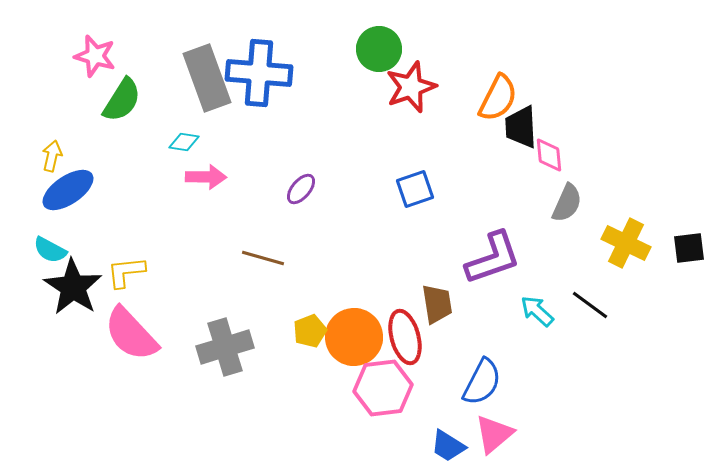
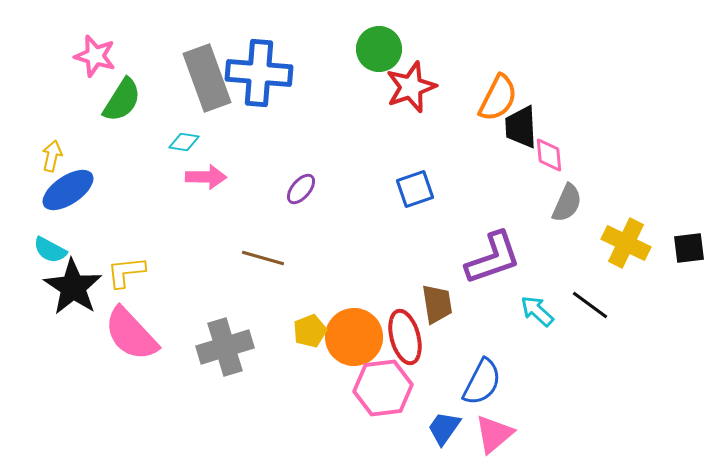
blue trapezoid: moved 4 px left, 18 px up; rotated 93 degrees clockwise
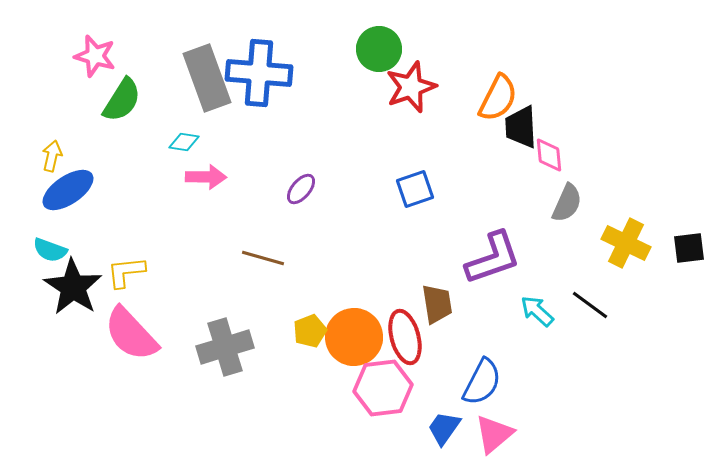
cyan semicircle: rotated 8 degrees counterclockwise
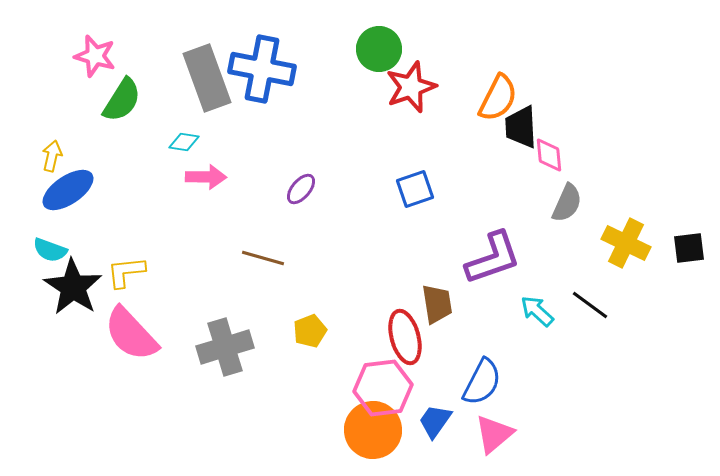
blue cross: moved 3 px right, 4 px up; rotated 6 degrees clockwise
orange circle: moved 19 px right, 93 px down
blue trapezoid: moved 9 px left, 7 px up
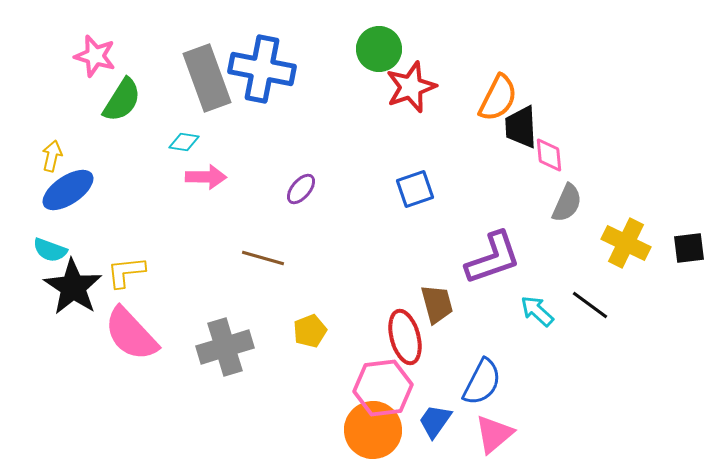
brown trapezoid: rotated 6 degrees counterclockwise
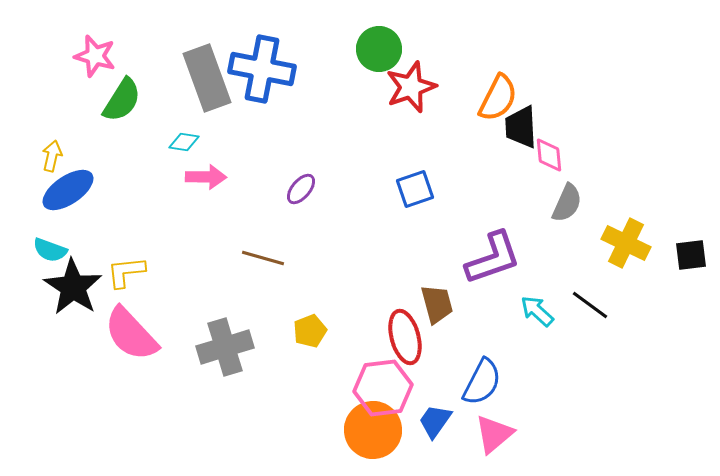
black square: moved 2 px right, 7 px down
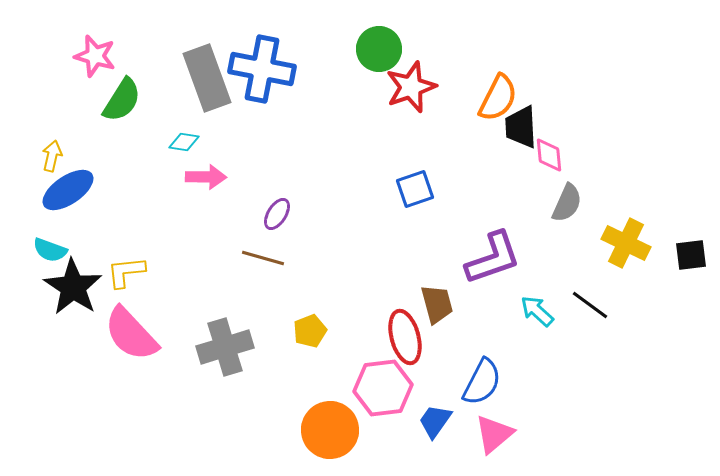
purple ellipse: moved 24 px left, 25 px down; rotated 8 degrees counterclockwise
orange circle: moved 43 px left
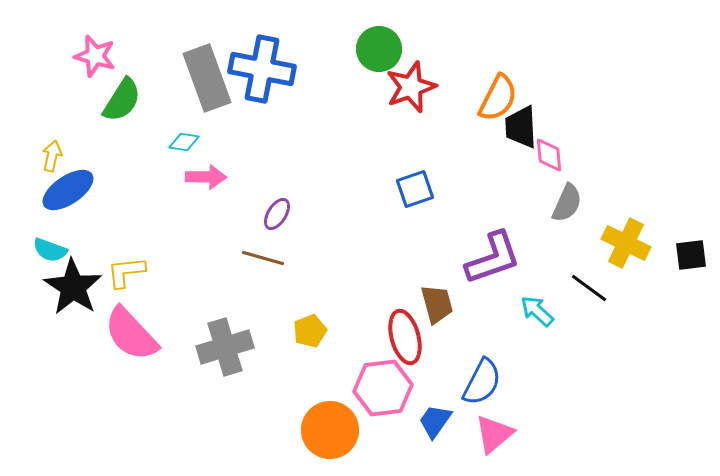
black line: moved 1 px left, 17 px up
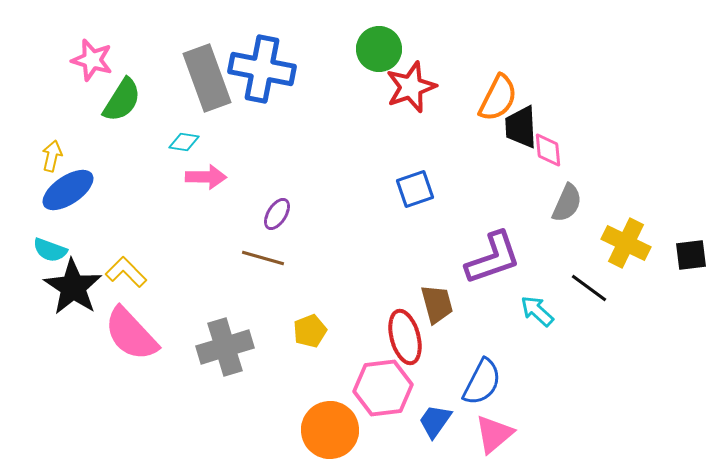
pink star: moved 3 px left, 4 px down
pink diamond: moved 1 px left, 5 px up
yellow L-shape: rotated 51 degrees clockwise
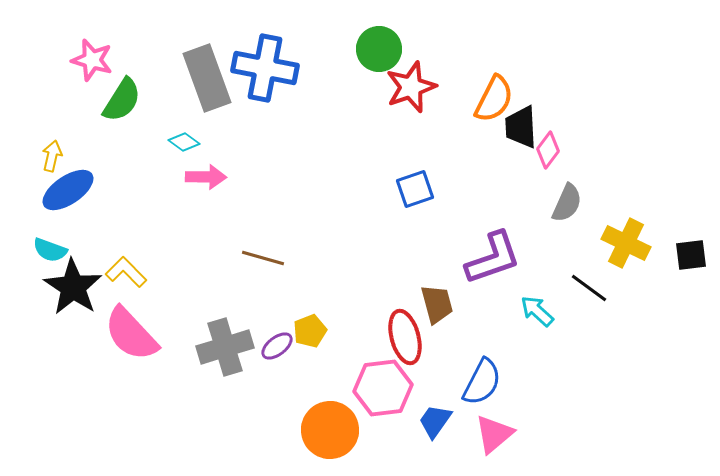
blue cross: moved 3 px right, 1 px up
orange semicircle: moved 4 px left, 1 px down
cyan diamond: rotated 28 degrees clockwise
pink diamond: rotated 42 degrees clockwise
purple ellipse: moved 132 px down; rotated 20 degrees clockwise
